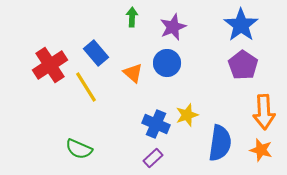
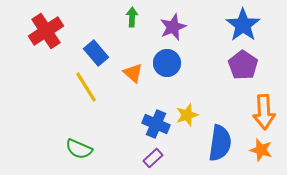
blue star: moved 2 px right
red cross: moved 4 px left, 34 px up
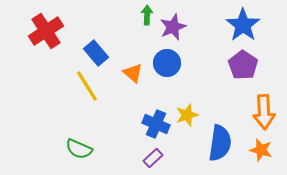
green arrow: moved 15 px right, 2 px up
yellow line: moved 1 px right, 1 px up
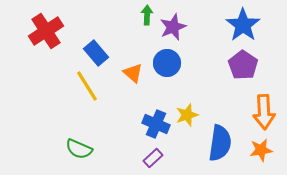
orange star: rotated 25 degrees counterclockwise
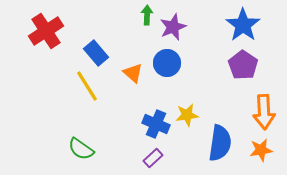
yellow star: rotated 10 degrees clockwise
green semicircle: moved 2 px right; rotated 12 degrees clockwise
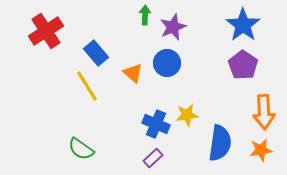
green arrow: moved 2 px left
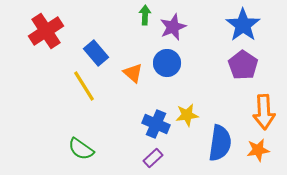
yellow line: moved 3 px left
orange star: moved 3 px left
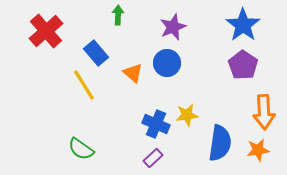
green arrow: moved 27 px left
red cross: rotated 8 degrees counterclockwise
yellow line: moved 1 px up
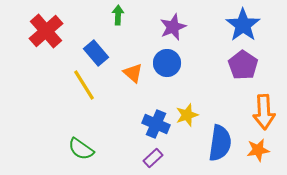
yellow star: rotated 10 degrees counterclockwise
